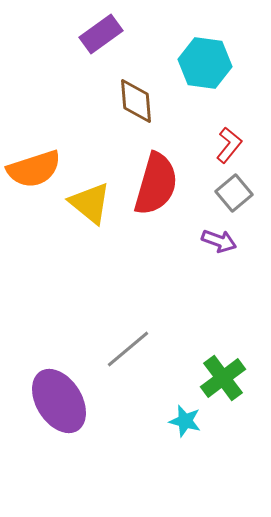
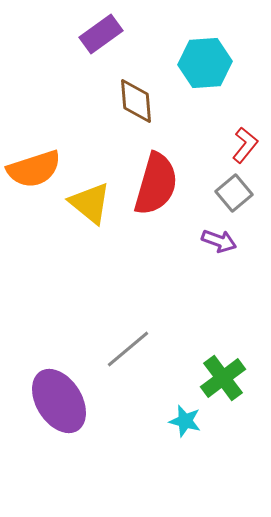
cyan hexagon: rotated 12 degrees counterclockwise
red L-shape: moved 16 px right
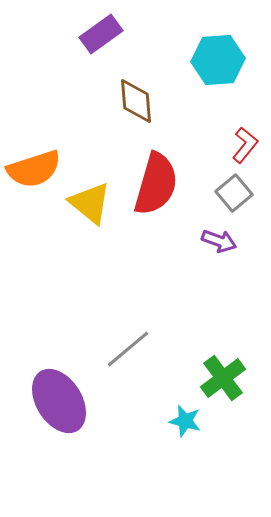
cyan hexagon: moved 13 px right, 3 px up
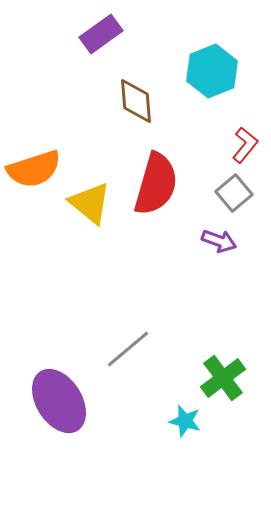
cyan hexagon: moved 6 px left, 11 px down; rotated 18 degrees counterclockwise
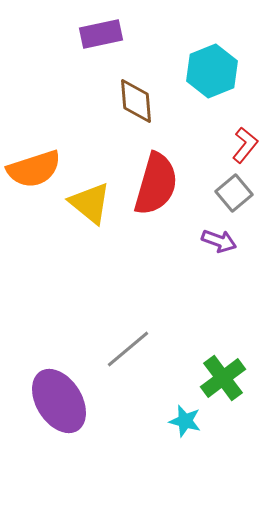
purple rectangle: rotated 24 degrees clockwise
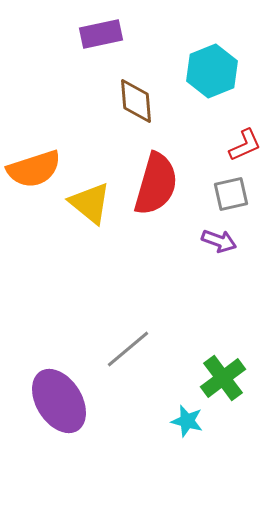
red L-shape: rotated 27 degrees clockwise
gray square: moved 3 px left, 1 px down; rotated 27 degrees clockwise
cyan star: moved 2 px right
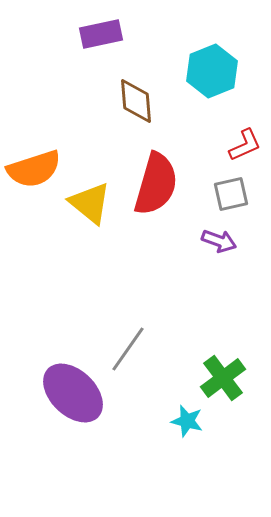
gray line: rotated 15 degrees counterclockwise
purple ellipse: moved 14 px right, 8 px up; rotated 14 degrees counterclockwise
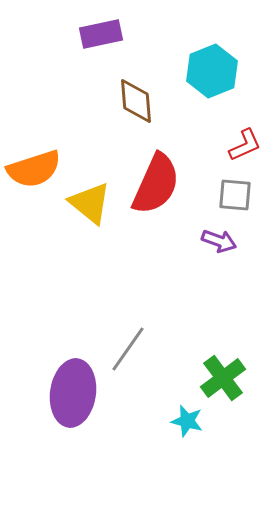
red semicircle: rotated 8 degrees clockwise
gray square: moved 4 px right, 1 px down; rotated 18 degrees clockwise
purple ellipse: rotated 54 degrees clockwise
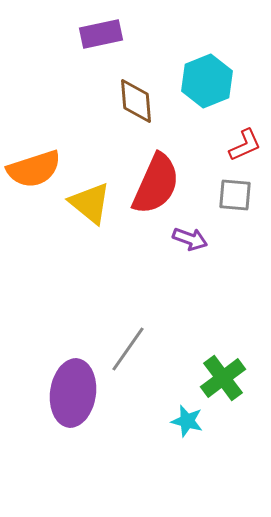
cyan hexagon: moved 5 px left, 10 px down
purple arrow: moved 29 px left, 2 px up
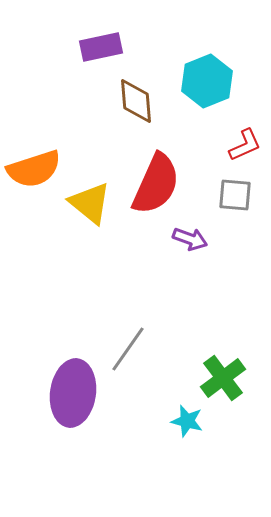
purple rectangle: moved 13 px down
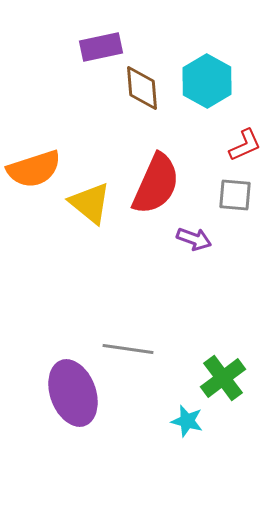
cyan hexagon: rotated 9 degrees counterclockwise
brown diamond: moved 6 px right, 13 px up
purple arrow: moved 4 px right
gray line: rotated 63 degrees clockwise
purple ellipse: rotated 28 degrees counterclockwise
